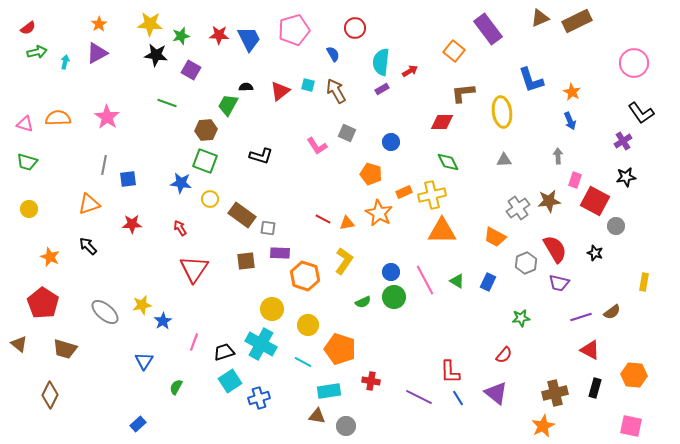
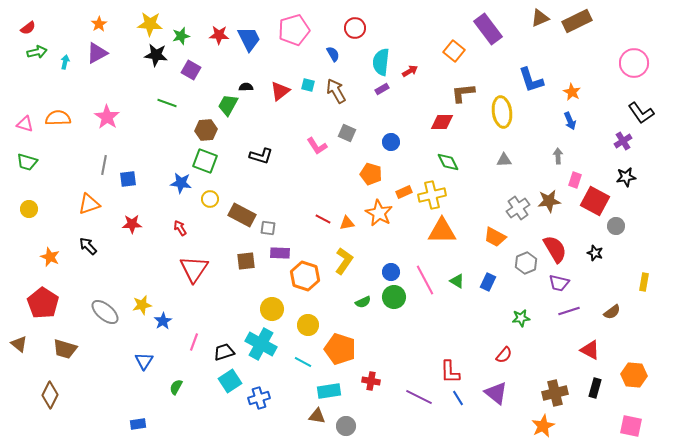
brown rectangle at (242, 215): rotated 8 degrees counterclockwise
purple line at (581, 317): moved 12 px left, 6 px up
blue rectangle at (138, 424): rotated 35 degrees clockwise
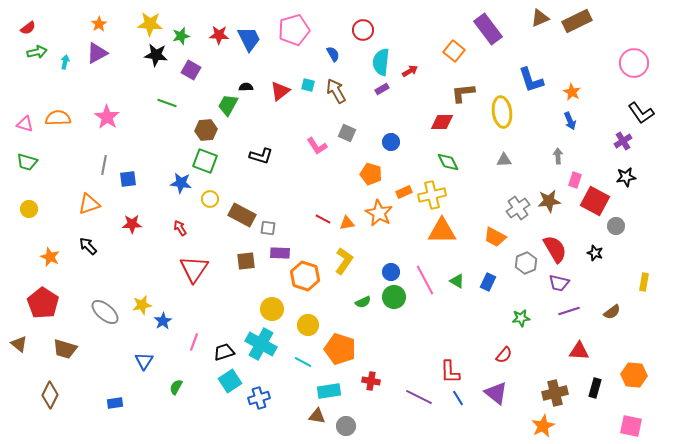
red circle at (355, 28): moved 8 px right, 2 px down
red triangle at (590, 350): moved 11 px left, 1 px down; rotated 25 degrees counterclockwise
blue rectangle at (138, 424): moved 23 px left, 21 px up
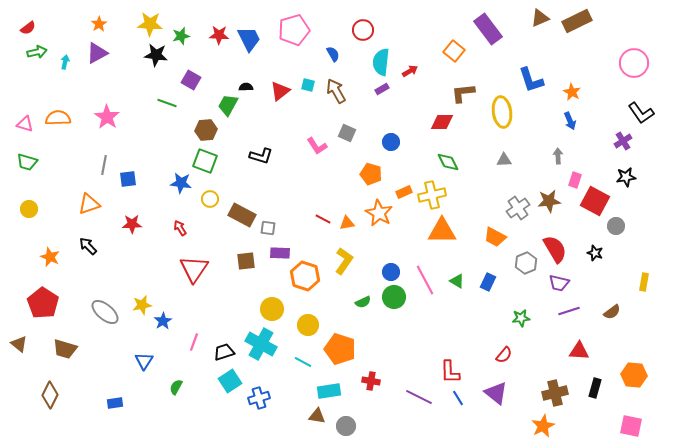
purple square at (191, 70): moved 10 px down
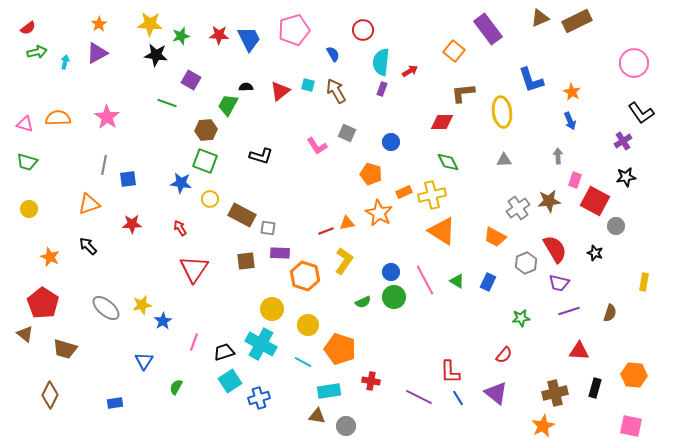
purple rectangle at (382, 89): rotated 40 degrees counterclockwise
red line at (323, 219): moved 3 px right, 12 px down; rotated 49 degrees counterclockwise
orange triangle at (442, 231): rotated 32 degrees clockwise
gray ellipse at (105, 312): moved 1 px right, 4 px up
brown semicircle at (612, 312): moved 2 px left, 1 px down; rotated 36 degrees counterclockwise
brown triangle at (19, 344): moved 6 px right, 10 px up
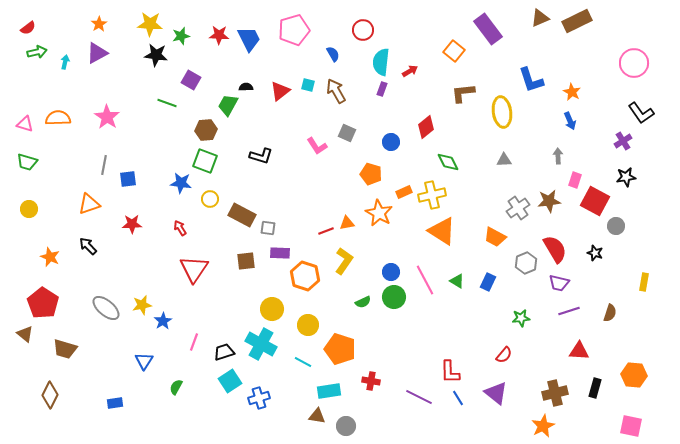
red diamond at (442, 122): moved 16 px left, 5 px down; rotated 40 degrees counterclockwise
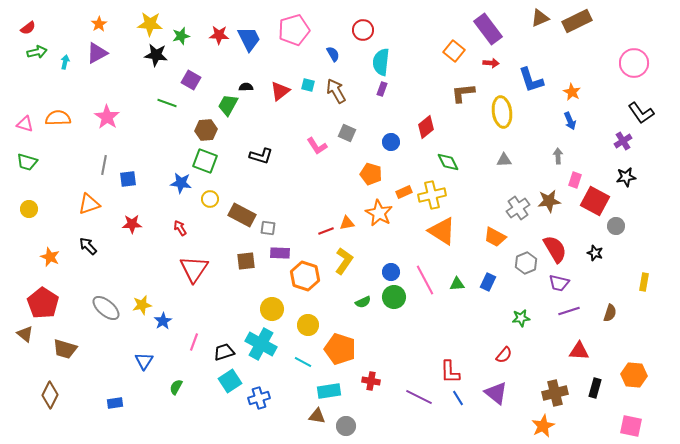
red arrow at (410, 71): moved 81 px right, 8 px up; rotated 35 degrees clockwise
green triangle at (457, 281): moved 3 px down; rotated 35 degrees counterclockwise
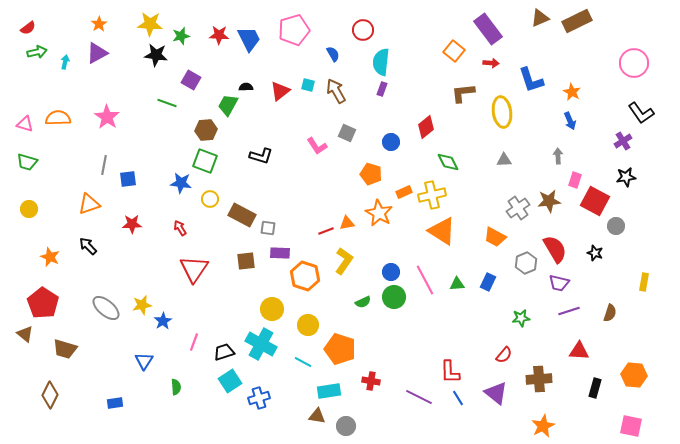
green semicircle at (176, 387): rotated 147 degrees clockwise
brown cross at (555, 393): moved 16 px left, 14 px up; rotated 10 degrees clockwise
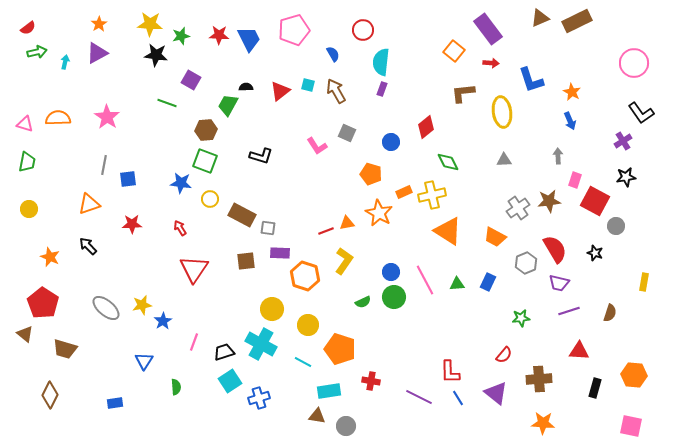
green trapezoid at (27, 162): rotated 95 degrees counterclockwise
orange triangle at (442, 231): moved 6 px right
orange star at (543, 426): moved 3 px up; rotated 30 degrees clockwise
